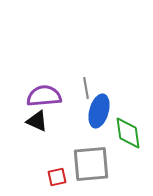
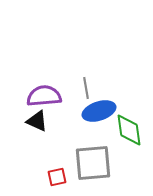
blue ellipse: rotated 56 degrees clockwise
green diamond: moved 1 px right, 3 px up
gray square: moved 2 px right, 1 px up
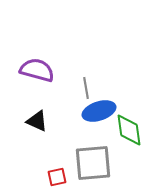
purple semicircle: moved 7 px left, 26 px up; rotated 20 degrees clockwise
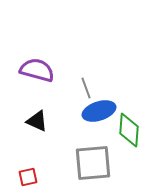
gray line: rotated 10 degrees counterclockwise
green diamond: rotated 12 degrees clockwise
red square: moved 29 px left
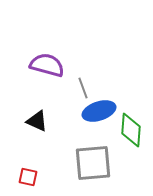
purple semicircle: moved 10 px right, 5 px up
gray line: moved 3 px left
green diamond: moved 2 px right
red square: rotated 24 degrees clockwise
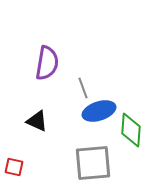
purple semicircle: moved 2 px up; rotated 84 degrees clockwise
red square: moved 14 px left, 10 px up
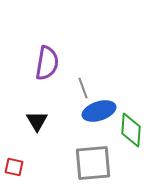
black triangle: rotated 35 degrees clockwise
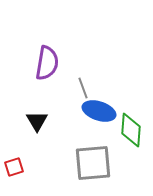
blue ellipse: rotated 36 degrees clockwise
red square: rotated 30 degrees counterclockwise
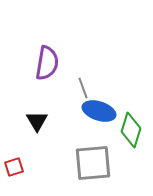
green diamond: rotated 12 degrees clockwise
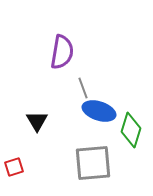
purple semicircle: moved 15 px right, 11 px up
